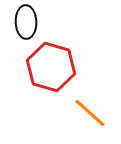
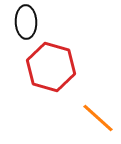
orange line: moved 8 px right, 5 px down
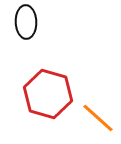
red hexagon: moved 3 px left, 27 px down
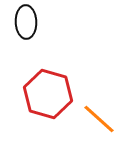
orange line: moved 1 px right, 1 px down
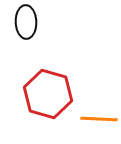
orange line: rotated 39 degrees counterclockwise
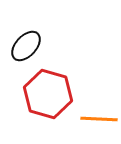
black ellipse: moved 24 px down; rotated 44 degrees clockwise
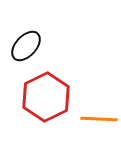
red hexagon: moved 2 px left, 3 px down; rotated 18 degrees clockwise
